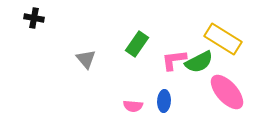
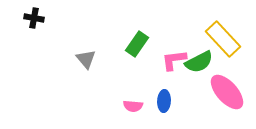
yellow rectangle: rotated 15 degrees clockwise
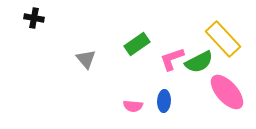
green rectangle: rotated 20 degrees clockwise
pink L-shape: moved 2 px left, 1 px up; rotated 12 degrees counterclockwise
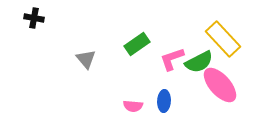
pink ellipse: moved 7 px left, 7 px up
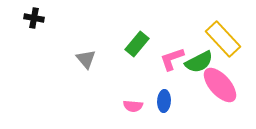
green rectangle: rotated 15 degrees counterclockwise
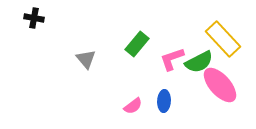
pink semicircle: rotated 42 degrees counterclockwise
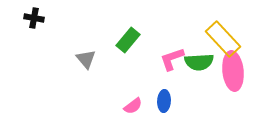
green rectangle: moved 9 px left, 4 px up
green semicircle: rotated 24 degrees clockwise
pink ellipse: moved 13 px right, 14 px up; rotated 36 degrees clockwise
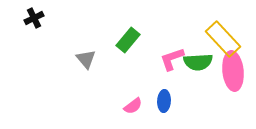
black cross: rotated 36 degrees counterclockwise
green semicircle: moved 1 px left
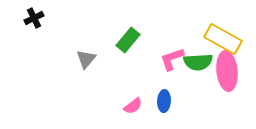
yellow rectangle: rotated 18 degrees counterclockwise
gray triangle: rotated 20 degrees clockwise
pink ellipse: moved 6 px left
